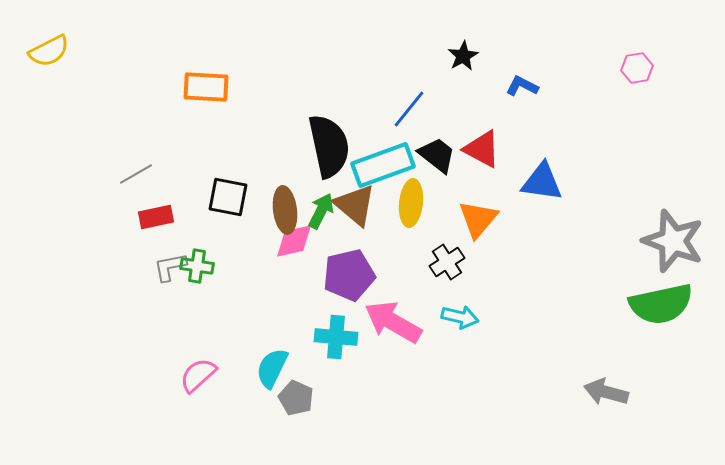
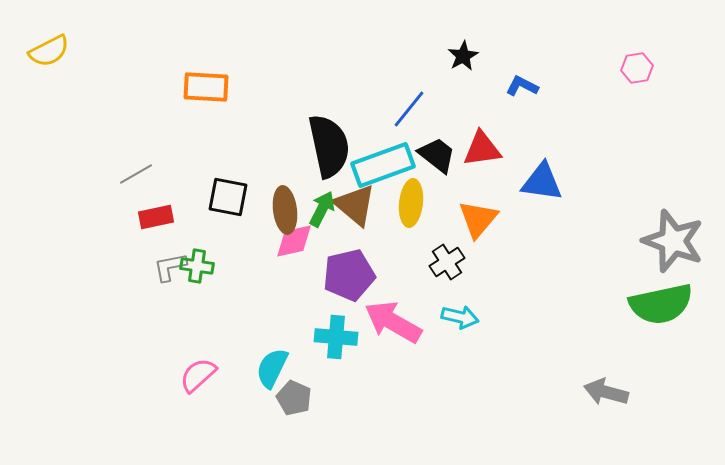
red triangle: rotated 36 degrees counterclockwise
green arrow: moved 1 px right, 2 px up
gray pentagon: moved 2 px left
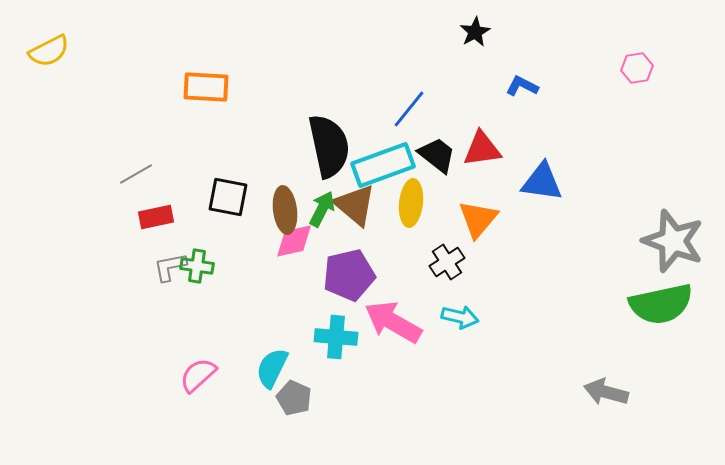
black star: moved 12 px right, 24 px up
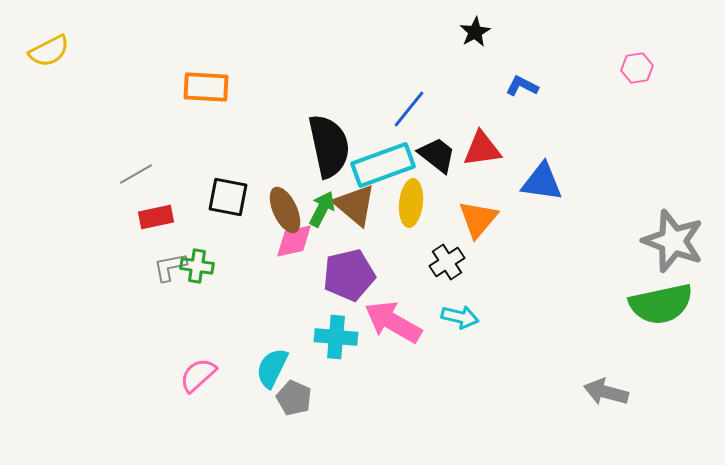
brown ellipse: rotated 18 degrees counterclockwise
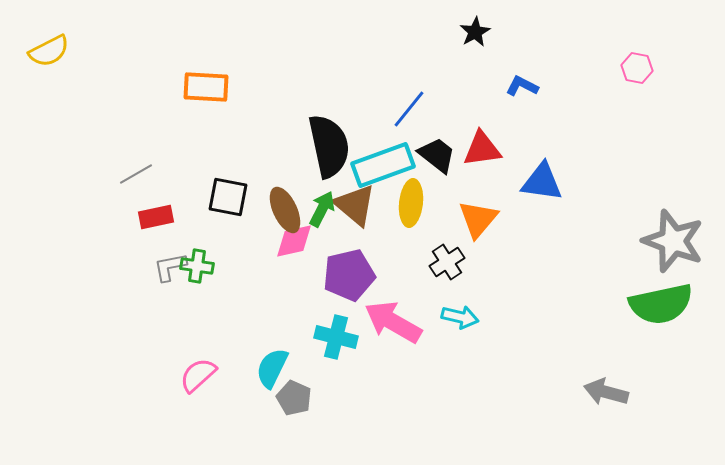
pink hexagon: rotated 20 degrees clockwise
cyan cross: rotated 9 degrees clockwise
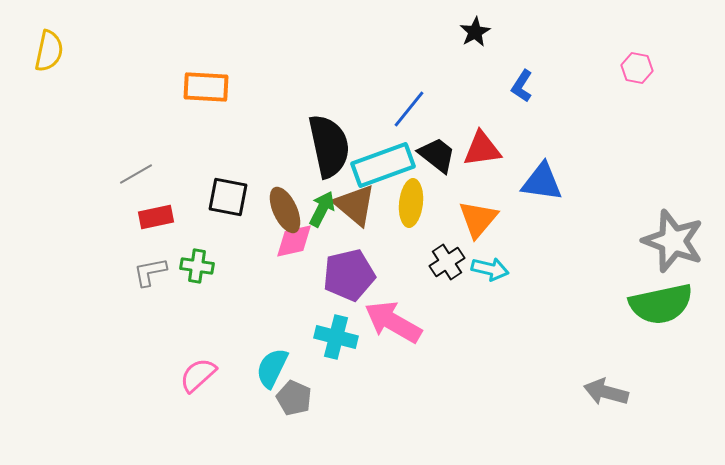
yellow semicircle: rotated 51 degrees counterclockwise
blue L-shape: rotated 84 degrees counterclockwise
gray L-shape: moved 20 px left, 5 px down
cyan arrow: moved 30 px right, 48 px up
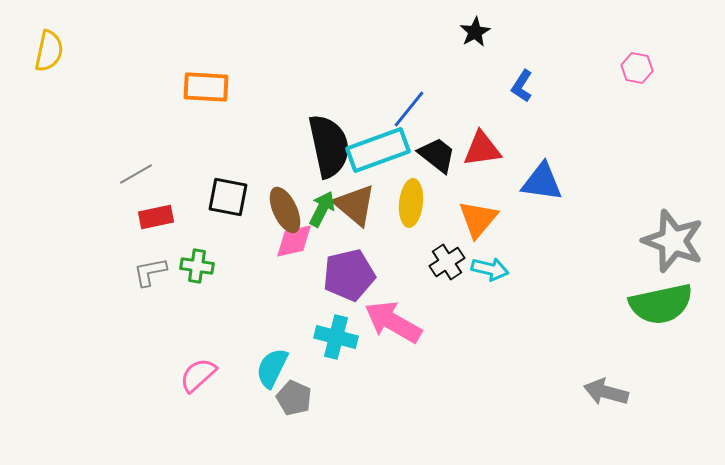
cyan rectangle: moved 5 px left, 15 px up
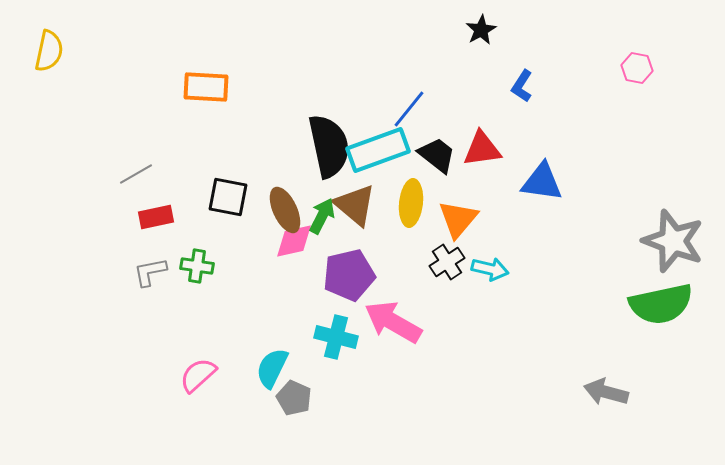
black star: moved 6 px right, 2 px up
green arrow: moved 7 px down
orange triangle: moved 20 px left
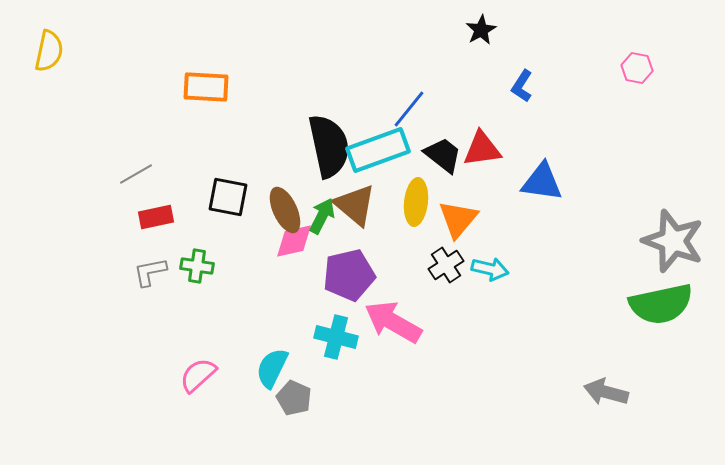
black trapezoid: moved 6 px right
yellow ellipse: moved 5 px right, 1 px up
black cross: moved 1 px left, 3 px down
